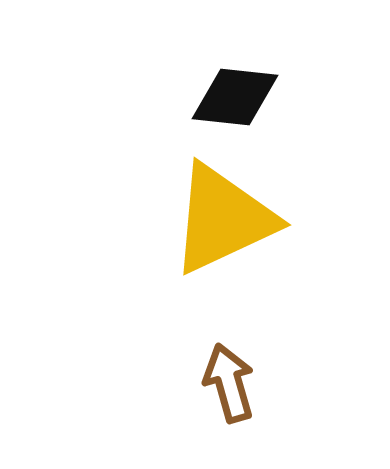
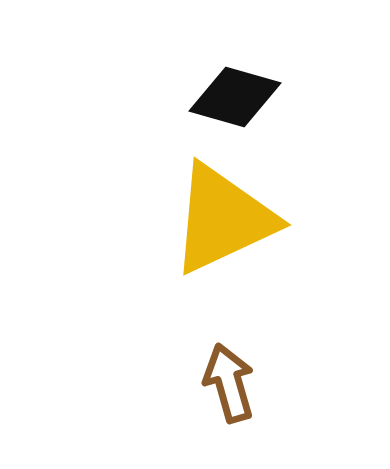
black diamond: rotated 10 degrees clockwise
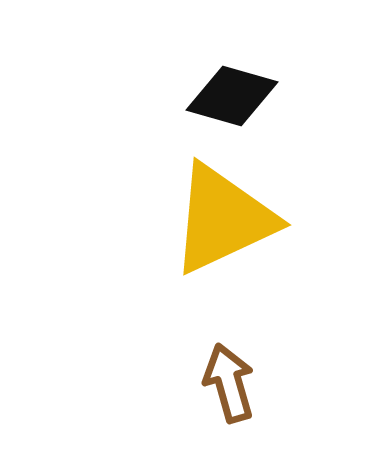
black diamond: moved 3 px left, 1 px up
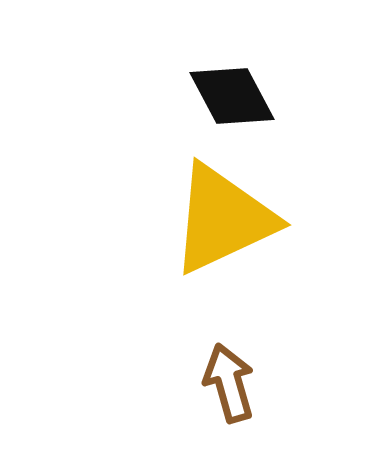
black diamond: rotated 46 degrees clockwise
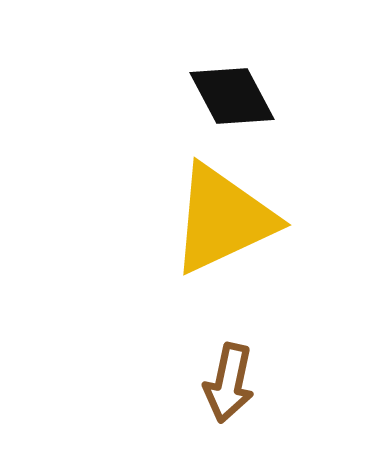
brown arrow: rotated 152 degrees counterclockwise
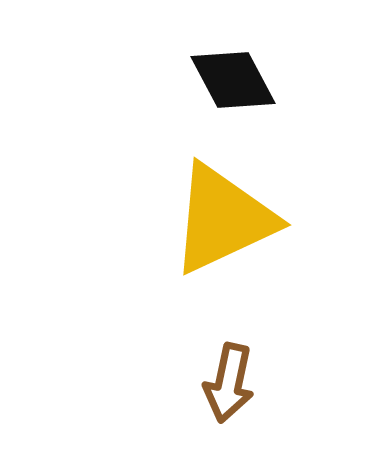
black diamond: moved 1 px right, 16 px up
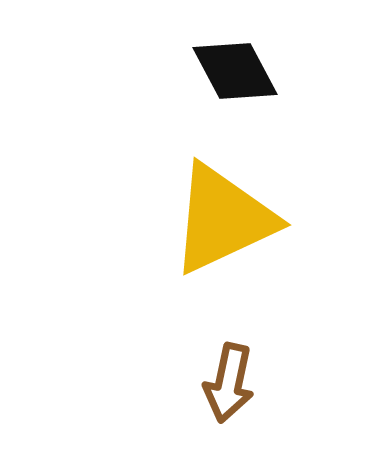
black diamond: moved 2 px right, 9 px up
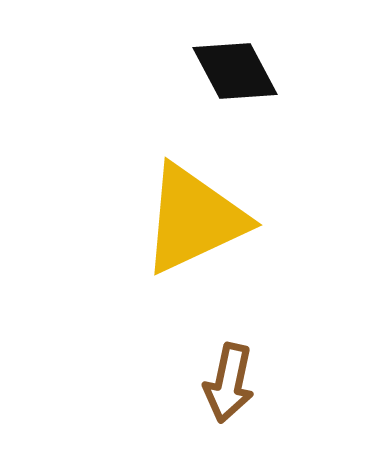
yellow triangle: moved 29 px left
